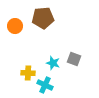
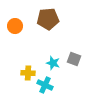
brown pentagon: moved 5 px right, 1 px down
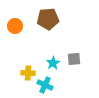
gray square: rotated 24 degrees counterclockwise
cyan star: rotated 24 degrees clockwise
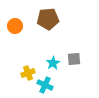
yellow cross: rotated 24 degrees counterclockwise
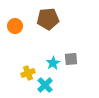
gray square: moved 3 px left
cyan cross: rotated 21 degrees clockwise
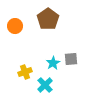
brown pentagon: rotated 30 degrees counterclockwise
yellow cross: moved 3 px left, 1 px up
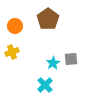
yellow cross: moved 13 px left, 20 px up
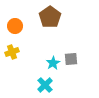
brown pentagon: moved 2 px right, 2 px up
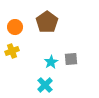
brown pentagon: moved 3 px left, 5 px down
orange circle: moved 1 px down
yellow cross: moved 1 px up
cyan star: moved 2 px left, 1 px up
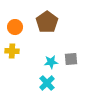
yellow cross: rotated 24 degrees clockwise
cyan star: rotated 24 degrees clockwise
cyan cross: moved 2 px right, 2 px up
